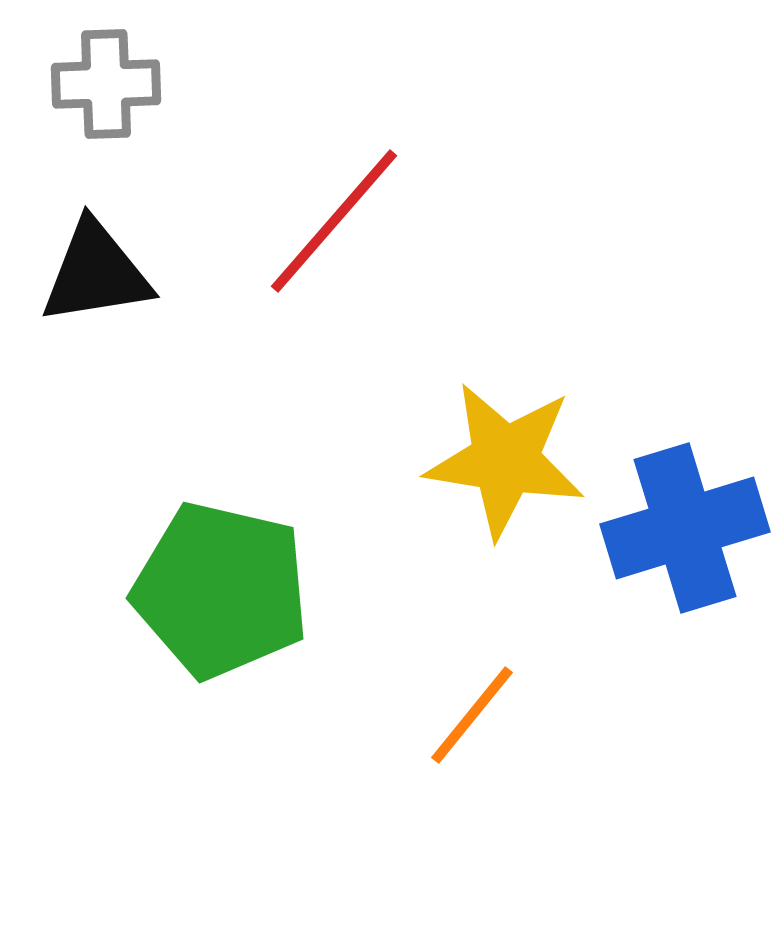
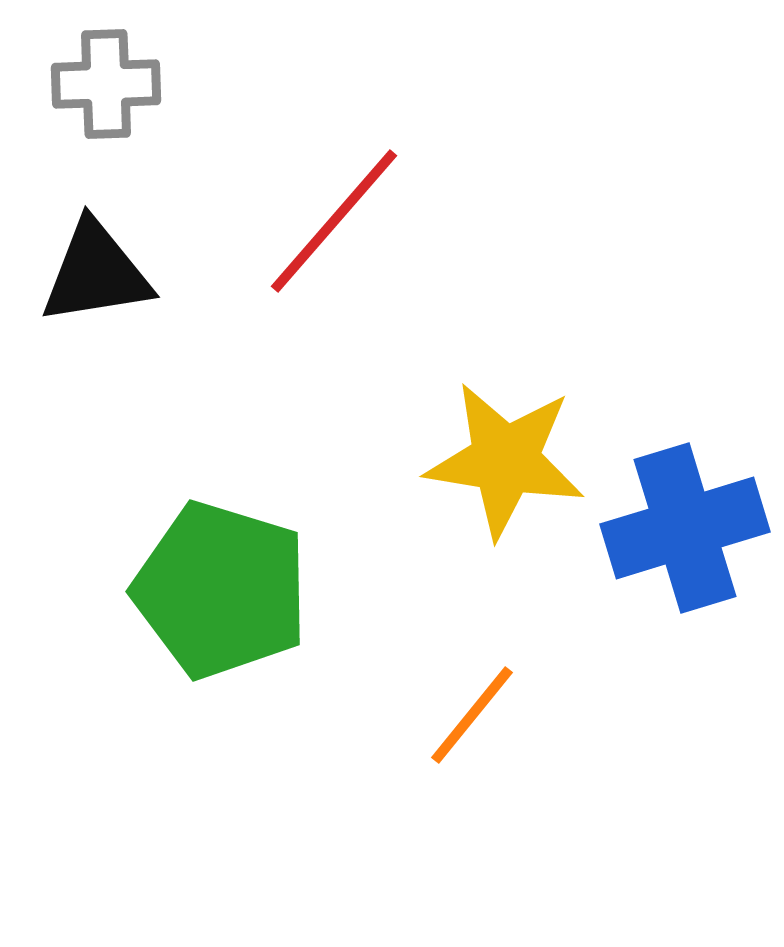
green pentagon: rotated 4 degrees clockwise
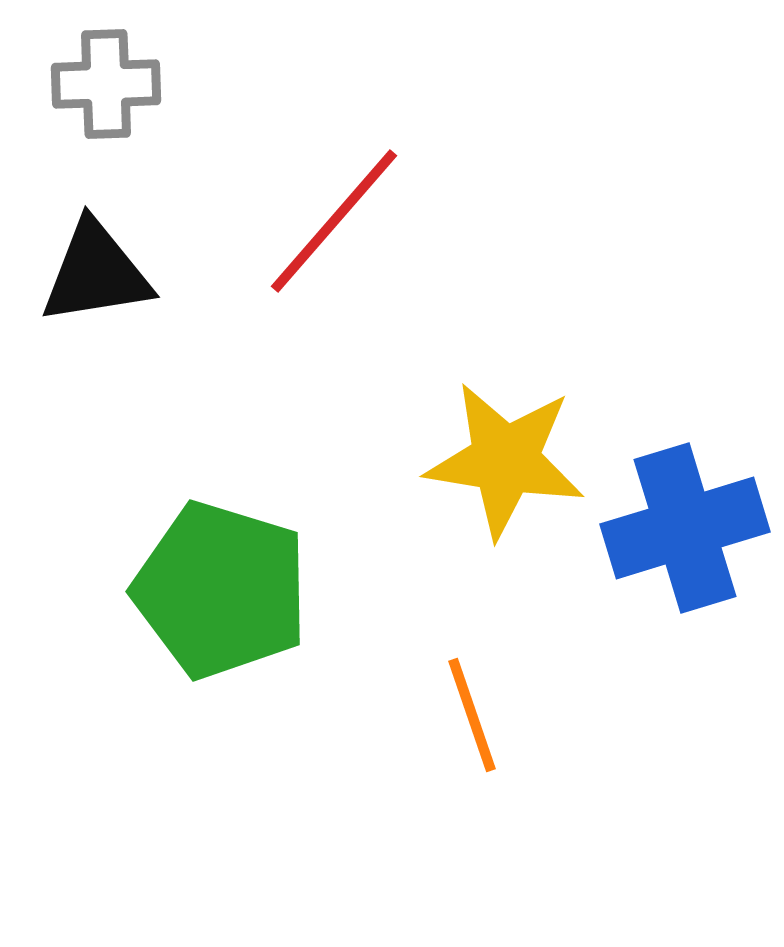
orange line: rotated 58 degrees counterclockwise
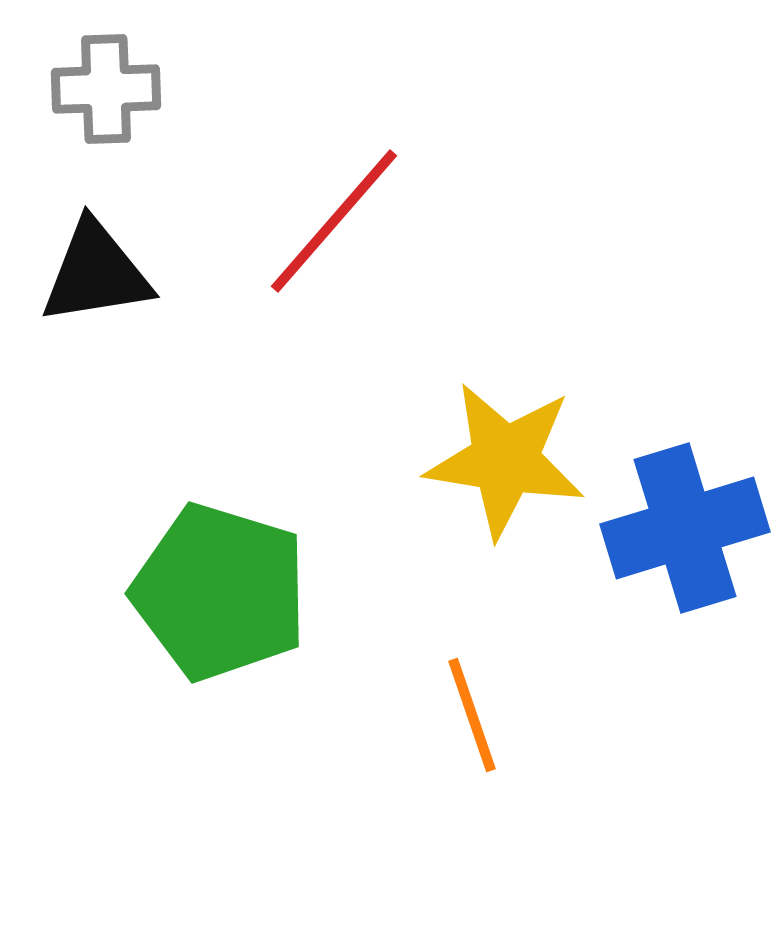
gray cross: moved 5 px down
green pentagon: moved 1 px left, 2 px down
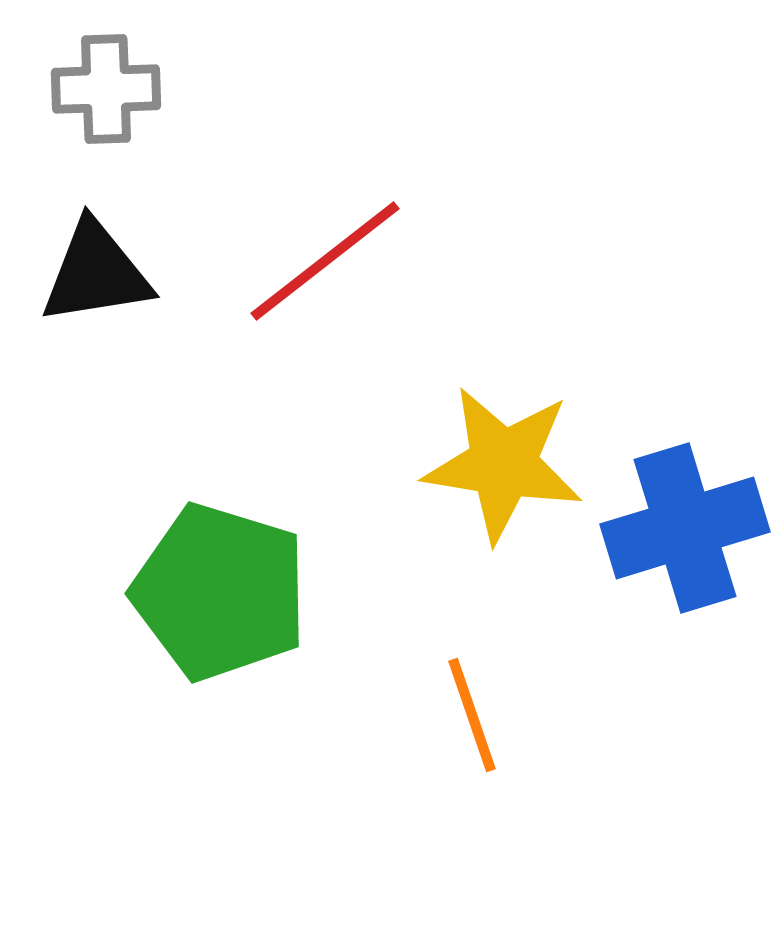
red line: moved 9 px left, 40 px down; rotated 11 degrees clockwise
yellow star: moved 2 px left, 4 px down
